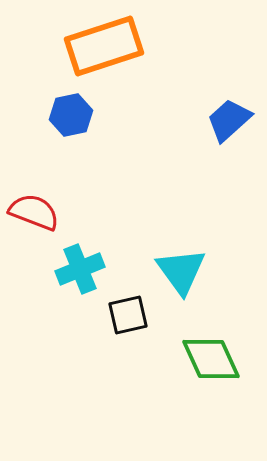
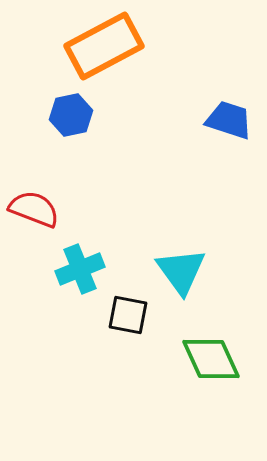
orange rectangle: rotated 10 degrees counterclockwise
blue trapezoid: rotated 60 degrees clockwise
red semicircle: moved 3 px up
black square: rotated 24 degrees clockwise
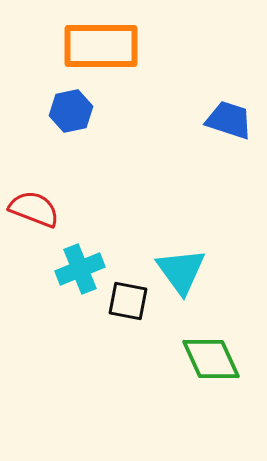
orange rectangle: moved 3 px left; rotated 28 degrees clockwise
blue hexagon: moved 4 px up
black square: moved 14 px up
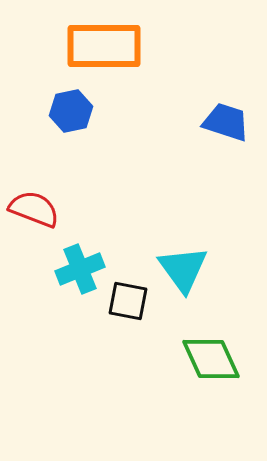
orange rectangle: moved 3 px right
blue trapezoid: moved 3 px left, 2 px down
cyan triangle: moved 2 px right, 2 px up
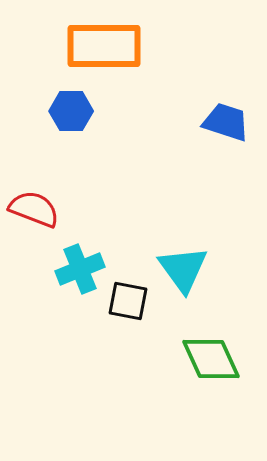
blue hexagon: rotated 12 degrees clockwise
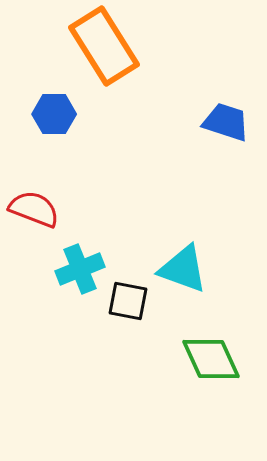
orange rectangle: rotated 58 degrees clockwise
blue hexagon: moved 17 px left, 3 px down
cyan triangle: rotated 34 degrees counterclockwise
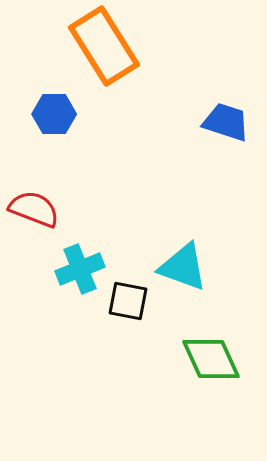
cyan triangle: moved 2 px up
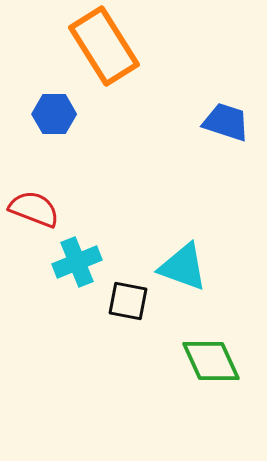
cyan cross: moved 3 px left, 7 px up
green diamond: moved 2 px down
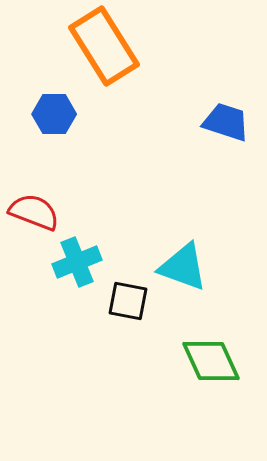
red semicircle: moved 3 px down
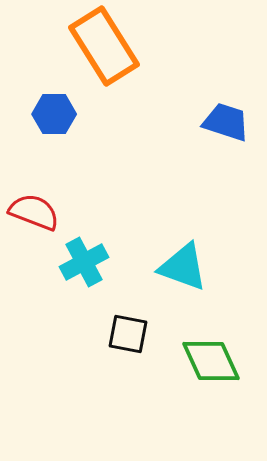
cyan cross: moved 7 px right; rotated 6 degrees counterclockwise
black square: moved 33 px down
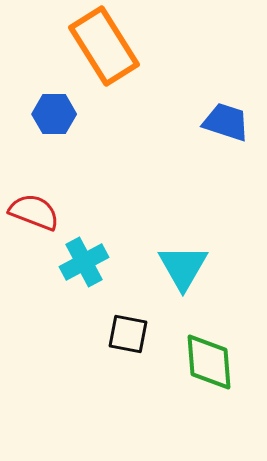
cyan triangle: rotated 40 degrees clockwise
green diamond: moved 2 px left, 1 px down; rotated 20 degrees clockwise
